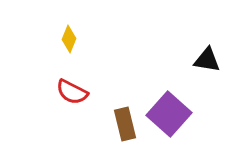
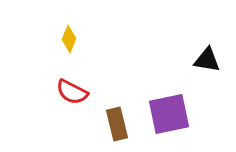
purple square: rotated 36 degrees clockwise
brown rectangle: moved 8 px left
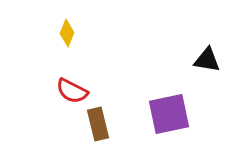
yellow diamond: moved 2 px left, 6 px up
red semicircle: moved 1 px up
brown rectangle: moved 19 px left
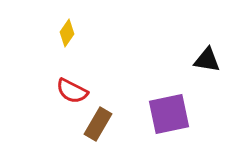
yellow diamond: rotated 12 degrees clockwise
brown rectangle: rotated 44 degrees clockwise
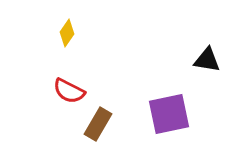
red semicircle: moved 3 px left
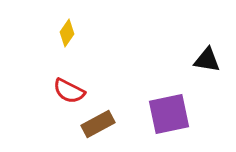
brown rectangle: rotated 32 degrees clockwise
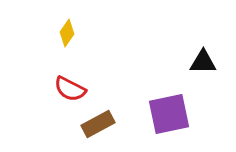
black triangle: moved 4 px left, 2 px down; rotated 8 degrees counterclockwise
red semicircle: moved 1 px right, 2 px up
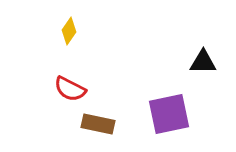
yellow diamond: moved 2 px right, 2 px up
brown rectangle: rotated 40 degrees clockwise
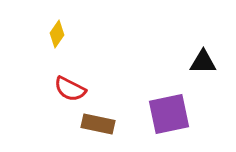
yellow diamond: moved 12 px left, 3 px down
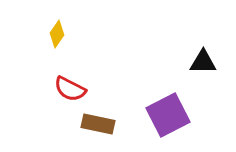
purple square: moved 1 px left, 1 px down; rotated 15 degrees counterclockwise
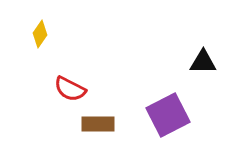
yellow diamond: moved 17 px left
brown rectangle: rotated 12 degrees counterclockwise
